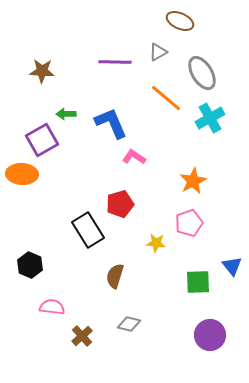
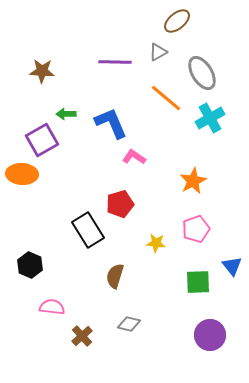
brown ellipse: moved 3 px left; rotated 64 degrees counterclockwise
pink pentagon: moved 7 px right, 6 px down
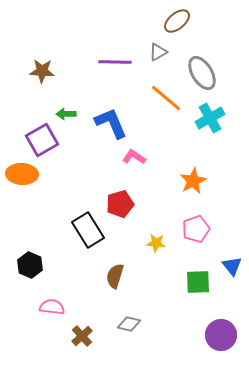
purple circle: moved 11 px right
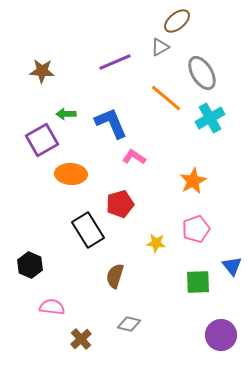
gray triangle: moved 2 px right, 5 px up
purple line: rotated 24 degrees counterclockwise
orange ellipse: moved 49 px right
brown cross: moved 1 px left, 3 px down
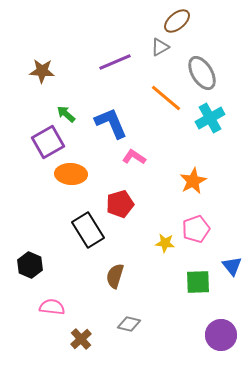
green arrow: rotated 42 degrees clockwise
purple square: moved 6 px right, 2 px down
yellow star: moved 9 px right
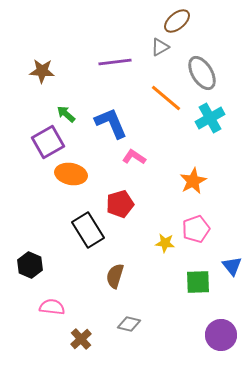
purple line: rotated 16 degrees clockwise
orange ellipse: rotated 8 degrees clockwise
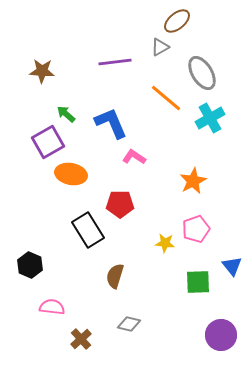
red pentagon: rotated 16 degrees clockwise
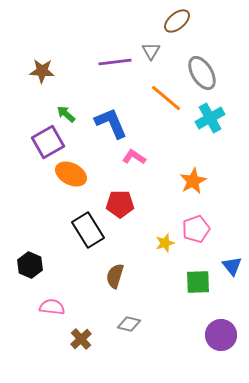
gray triangle: moved 9 px left, 4 px down; rotated 30 degrees counterclockwise
orange ellipse: rotated 16 degrees clockwise
yellow star: rotated 24 degrees counterclockwise
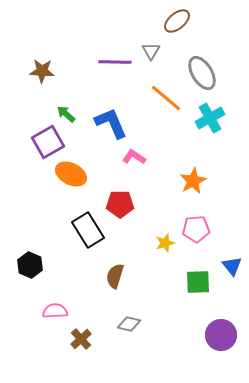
purple line: rotated 8 degrees clockwise
pink pentagon: rotated 16 degrees clockwise
pink semicircle: moved 3 px right, 4 px down; rotated 10 degrees counterclockwise
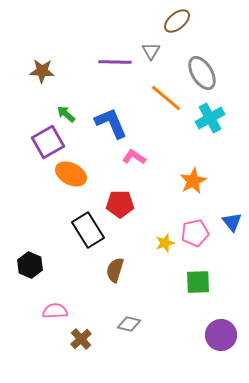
pink pentagon: moved 1 px left, 4 px down; rotated 8 degrees counterclockwise
blue triangle: moved 44 px up
brown semicircle: moved 6 px up
